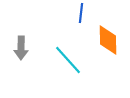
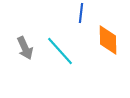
gray arrow: moved 4 px right; rotated 25 degrees counterclockwise
cyan line: moved 8 px left, 9 px up
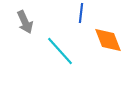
orange diamond: rotated 20 degrees counterclockwise
gray arrow: moved 26 px up
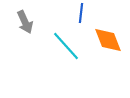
cyan line: moved 6 px right, 5 px up
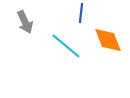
cyan line: rotated 8 degrees counterclockwise
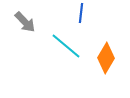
gray arrow: rotated 20 degrees counterclockwise
orange diamond: moved 2 px left, 18 px down; rotated 52 degrees clockwise
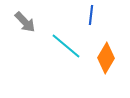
blue line: moved 10 px right, 2 px down
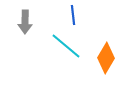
blue line: moved 18 px left; rotated 12 degrees counterclockwise
gray arrow: rotated 45 degrees clockwise
